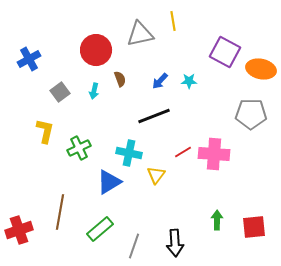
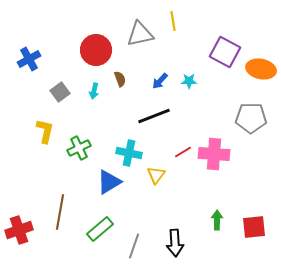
gray pentagon: moved 4 px down
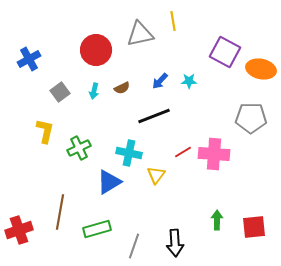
brown semicircle: moved 2 px right, 9 px down; rotated 84 degrees clockwise
green rectangle: moved 3 px left; rotated 24 degrees clockwise
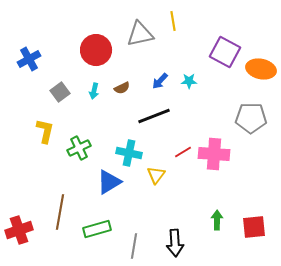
gray line: rotated 10 degrees counterclockwise
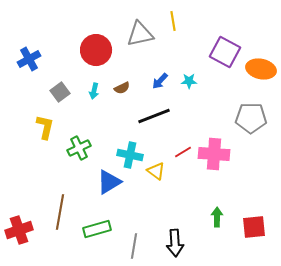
yellow L-shape: moved 4 px up
cyan cross: moved 1 px right, 2 px down
yellow triangle: moved 4 px up; rotated 30 degrees counterclockwise
green arrow: moved 3 px up
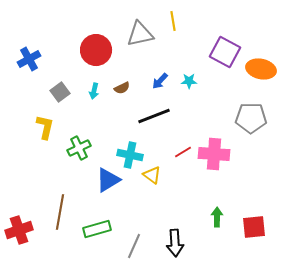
yellow triangle: moved 4 px left, 4 px down
blue triangle: moved 1 px left, 2 px up
gray line: rotated 15 degrees clockwise
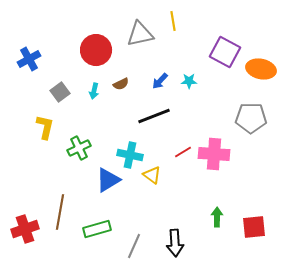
brown semicircle: moved 1 px left, 4 px up
red cross: moved 6 px right, 1 px up
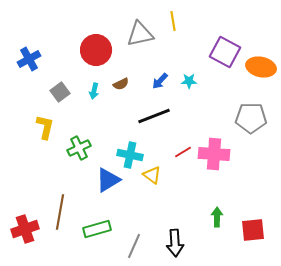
orange ellipse: moved 2 px up
red square: moved 1 px left, 3 px down
